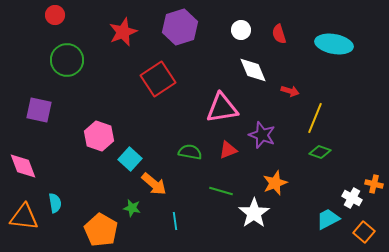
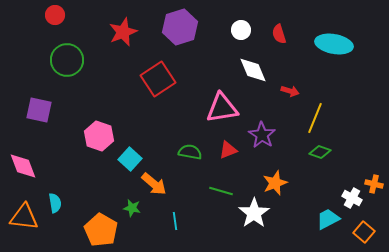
purple star: rotated 12 degrees clockwise
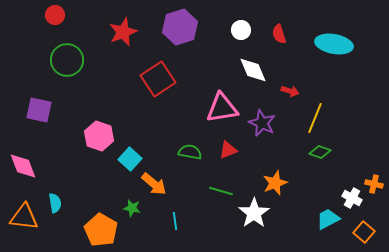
purple star: moved 12 px up; rotated 8 degrees counterclockwise
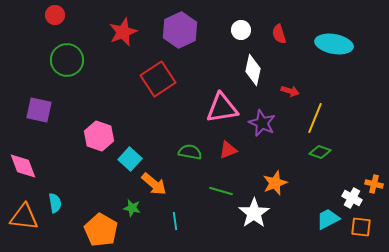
purple hexagon: moved 3 px down; rotated 8 degrees counterclockwise
white diamond: rotated 36 degrees clockwise
orange square: moved 3 px left, 5 px up; rotated 35 degrees counterclockwise
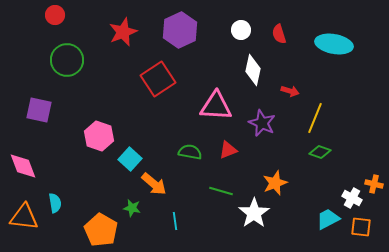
pink triangle: moved 6 px left, 2 px up; rotated 12 degrees clockwise
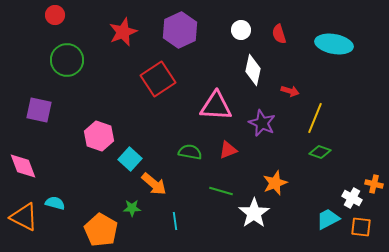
cyan semicircle: rotated 66 degrees counterclockwise
green star: rotated 12 degrees counterclockwise
orange triangle: rotated 20 degrees clockwise
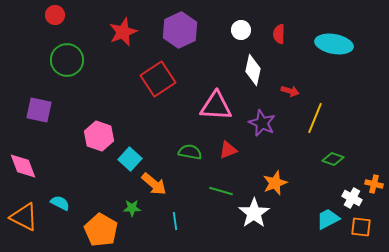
red semicircle: rotated 18 degrees clockwise
green diamond: moved 13 px right, 7 px down
cyan semicircle: moved 5 px right; rotated 12 degrees clockwise
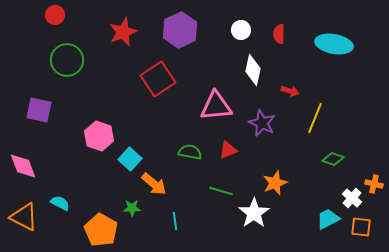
pink triangle: rotated 8 degrees counterclockwise
white cross: rotated 12 degrees clockwise
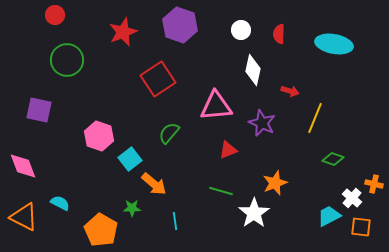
purple hexagon: moved 5 px up; rotated 16 degrees counterclockwise
green semicircle: moved 21 px left, 19 px up; rotated 60 degrees counterclockwise
cyan square: rotated 10 degrees clockwise
cyan trapezoid: moved 1 px right, 3 px up
